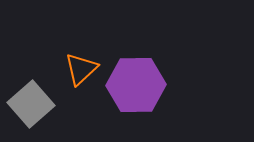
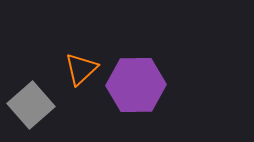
gray square: moved 1 px down
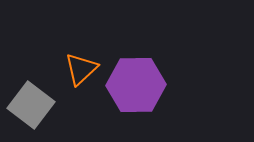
gray square: rotated 12 degrees counterclockwise
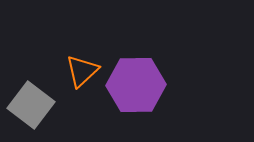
orange triangle: moved 1 px right, 2 px down
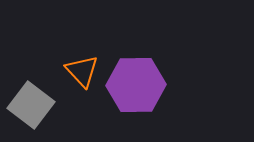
orange triangle: rotated 30 degrees counterclockwise
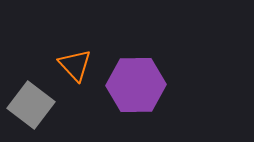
orange triangle: moved 7 px left, 6 px up
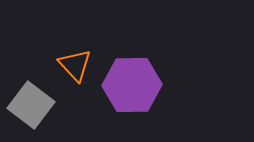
purple hexagon: moved 4 px left
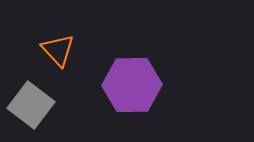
orange triangle: moved 17 px left, 15 px up
